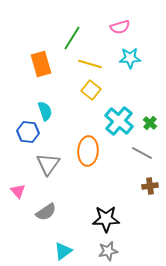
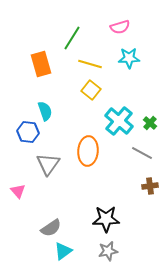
cyan star: moved 1 px left
gray semicircle: moved 5 px right, 16 px down
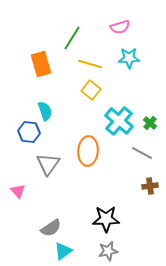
blue hexagon: moved 1 px right
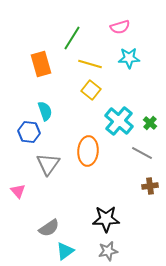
gray semicircle: moved 2 px left
cyan triangle: moved 2 px right
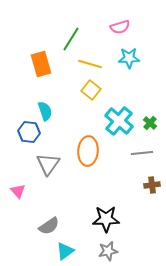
green line: moved 1 px left, 1 px down
gray line: rotated 35 degrees counterclockwise
brown cross: moved 2 px right, 1 px up
gray semicircle: moved 2 px up
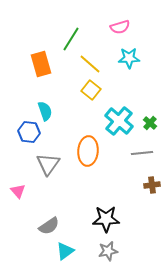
yellow line: rotated 25 degrees clockwise
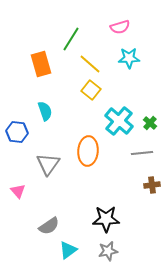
blue hexagon: moved 12 px left
cyan triangle: moved 3 px right, 1 px up
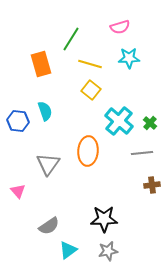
yellow line: rotated 25 degrees counterclockwise
blue hexagon: moved 1 px right, 11 px up
black star: moved 2 px left
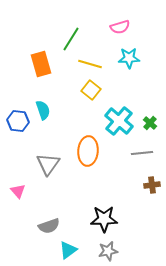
cyan semicircle: moved 2 px left, 1 px up
gray semicircle: rotated 15 degrees clockwise
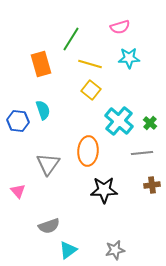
black star: moved 29 px up
gray star: moved 7 px right, 1 px up
